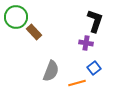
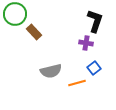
green circle: moved 1 px left, 3 px up
gray semicircle: rotated 55 degrees clockwise
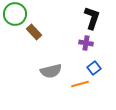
black L-shape: moved 3 px left, 3 px up
orange line: moved 3 px right, 1 px down
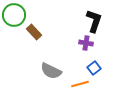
green circle: moved 1 px left, 1 px down
black L-shape: moved 2 px right, 3 px down
gray semicircle: rotated 40 degrees clockwise
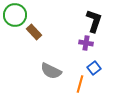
green circle: moved 1 px right
orange line: rotated 60 degrees counterclockwise
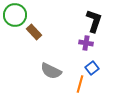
blue square: moved 2 px left
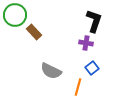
orange line: moved 2 px left, 3 px down
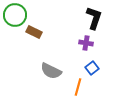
black L-shape: moved 3 px up
brown rectangle: rotated 21 degrees counterclockwise
